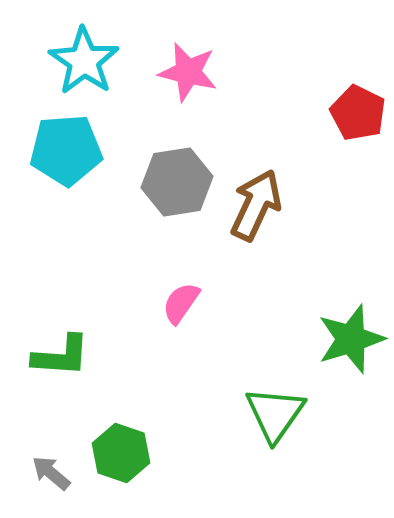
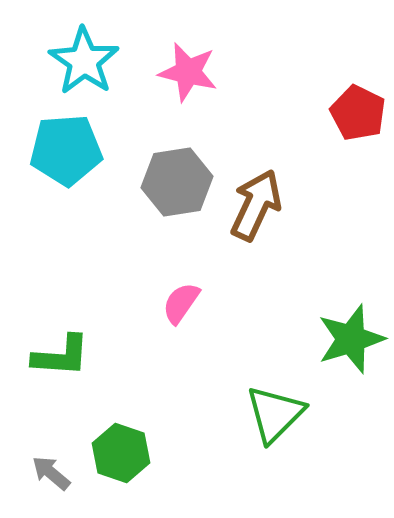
green triangle: rotated 10 degrees clockwise
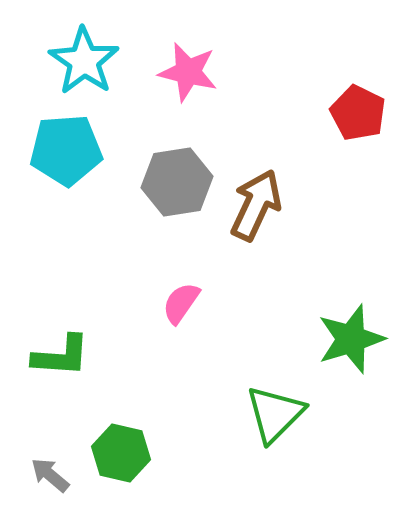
green hexagon: rotated 6 degrees counterclockwise
gray arrow: moved 1 px left, 2 px down
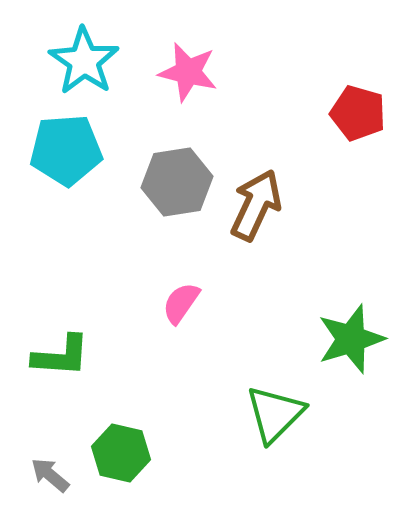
red pentagon: rotated 10 degrees counterclockwise
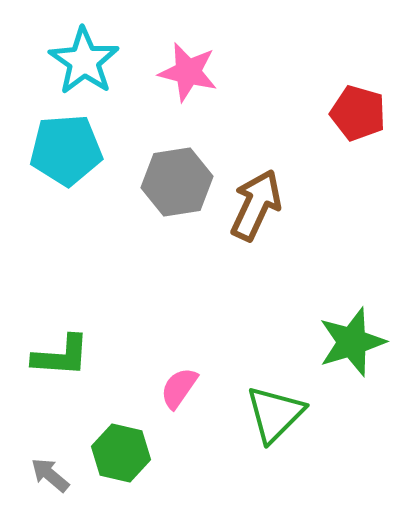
pink semicircle: moved 2 px left, 85 px down
green star: moved 1 px right, 3 px down
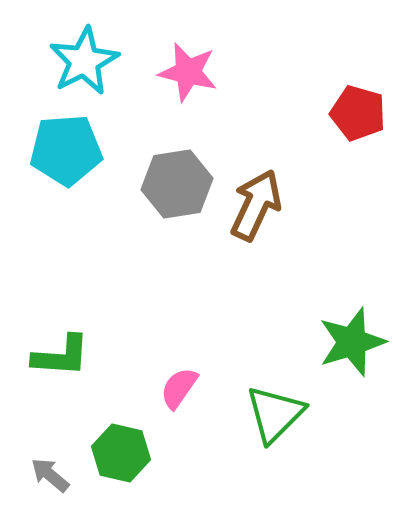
cyan star: rotated 10 degrees clockwise
gray hexagon: moved 2 px down
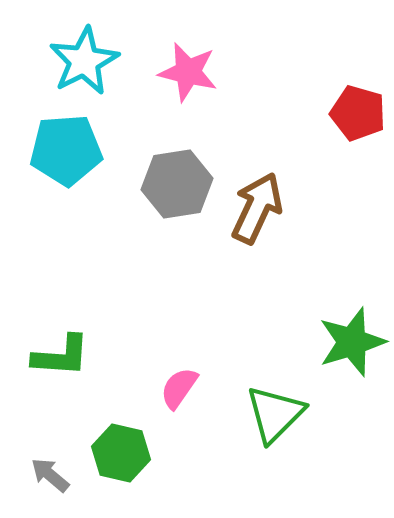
brown arrow: moved 1 px right, 3 px down
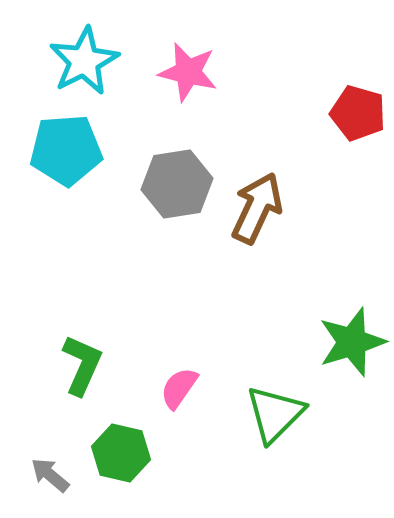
green L-shape: moved 21 px right, 9 px down; rotated 70 degrees counterclockwise
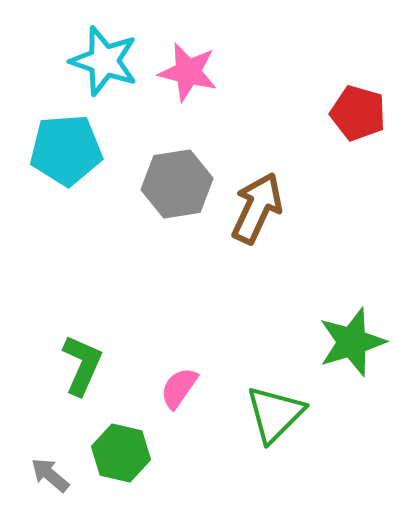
cyan star: moved 20 px right; rotated 26 degrees counterclockwise
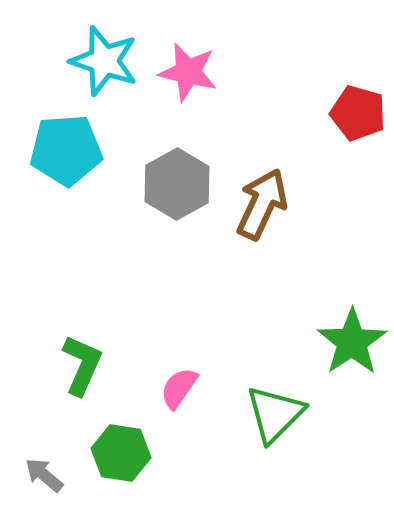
gray hexagon: rotated 20 degrees counterclockwise
brown arrow: moved 5 px right, 4 px up
green star: rotated 16 degrees counterclockwise
green hexagon: rotated 4 degrees counterclockwise
gray arrow: moved 6 px left
